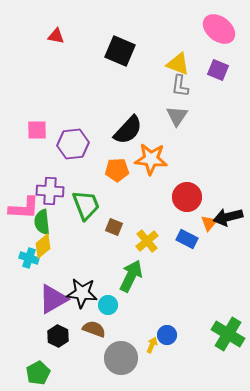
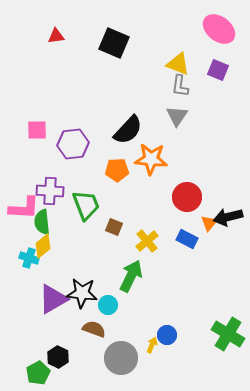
red triangle: rotated 18 degrees counterclockwise
black square: moved 6 px left, 8 px up
black hexagon: moved 21 px down
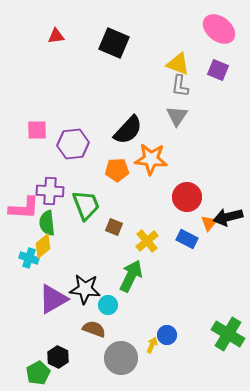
green semicircle: moved 5 px right, 1 px down
black star: moved 3 px right, 4 px up
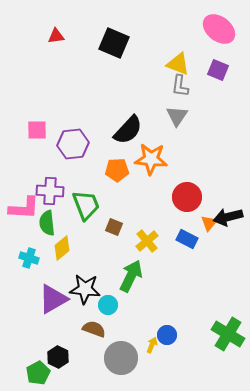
yellow diamond: moved 19 px right, 2 px down
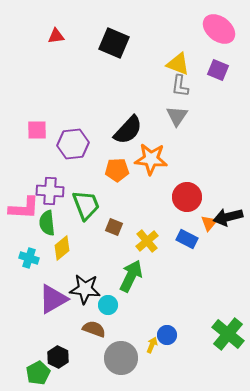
green cross: rotated 8 degrees clockwise
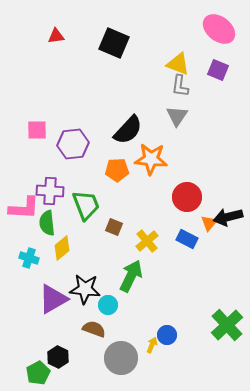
green cross: moved 1 px left, 9 px up; rotated 8 degrees clockwise
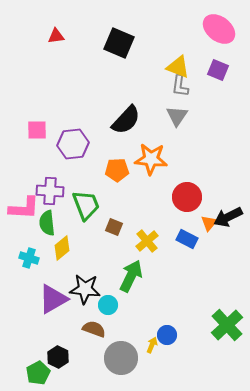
black square: moved 5 px right
yellow triangle: moved 3 px down
black semicircle: moved 2 px left, 10 px up
black arrow: rotated 12 degrees counterclockwise
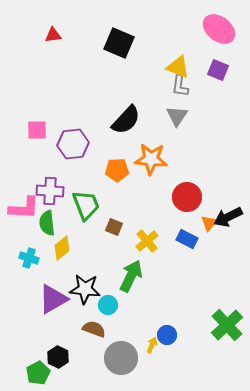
red triangle: moved 3 px left, 1 px up
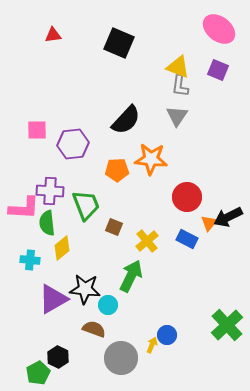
cyan cross: moved 1 px right, 2 px down; rotated 12 degrees counterclockwise
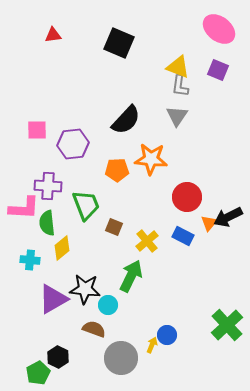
purple cross: moved 2 px left, 5 px up
blue rectangle: moved 4 px left, 3 px up
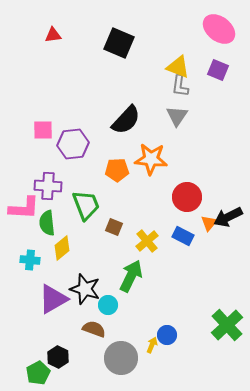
pink square: moved 6 px right
black star: rotated 12 degrees clockwise
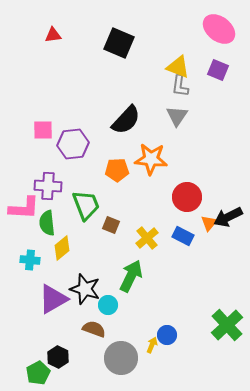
brown square: moved 3 px left, 2 px up
yellow cross: moved 3 px up
